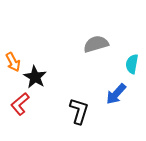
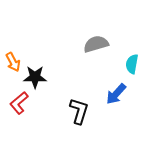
black star: rotated 30 degrees counterclockwise
red L-shape: moved 1 px left, 1 px up
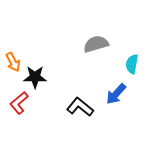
black L-shape: moved 1 px right, 4 px up; rotated 68 degrees counterclockwise
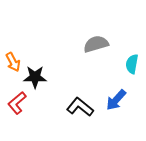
blue arrow: moved 6 px down
red L-shape: moved 2 px left
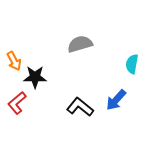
gray semicircle: moved 16 px left
orange arrow: moved 1 px right, 1 px up
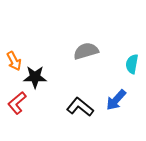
gray semicircle: moved 6 px right, 7 px down
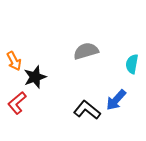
black star: rotated 20 degrees counterclockwise
black L-shape: moved 7 px right, 3 px down
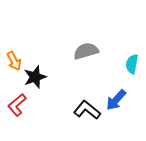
red L-shape: moved 2 px down
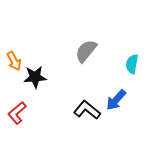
gray semicircle: rotated 35 degrees counterclockwise
black star: rotated 15 degrees clockwise
red L-shape: moved 8 px down
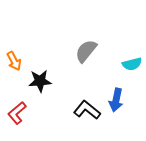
cyan semicircle: rotated 114 degrees counterclockwise
black star: moved 5 px right, 4 px down
blue arrow: rotated 30 degrees counterclockwise
